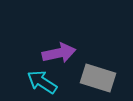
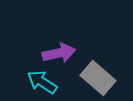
gray rectangle: rotated 24 degrees clockwise
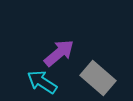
purple arrow: rotated 28 degrees counterclockwise
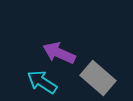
purple arrow: rotated 116 degrees counterclockwise
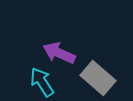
cyan arrow: rotated 24 degrees clockwise
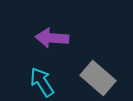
purple arrow: moved 7 px left, 15 px up; rotated 20 degrees counterclockwise
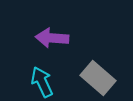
cyan arrow: rotated 8 degrees clockwise
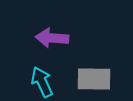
gray rectangle: moved 4 px left, 1 px down; rotated 40 degrees counterclockwise
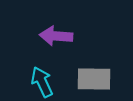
purple arrow: moved 4 px right, 2 px up
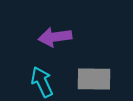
purple arrow: moved 1 px left, 1 px down; rotated 12 degrees counterclockwise
